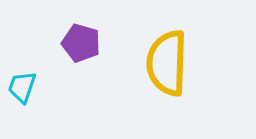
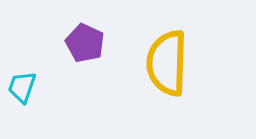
purple pentagon: moved 4 px right; rotated 9 degrees clockwise
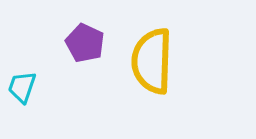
yellow semicircle: moved 15 px left, 2 px up
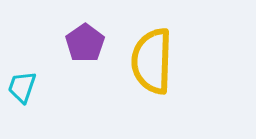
purple pentagon: rotated 12 degrees clockwise
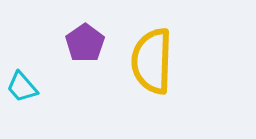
cyan trapezoid: rotated 60 degrees counterclockwise
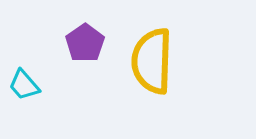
cyan trapezoid: moved 2 px right, 2 px up
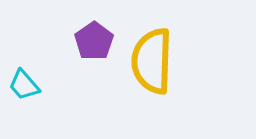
purple pentagon: moved 9 px right, 2 px up
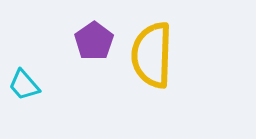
yellow semicircle: moved 6 px up
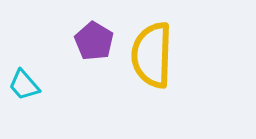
purple pentagon: rotated 6 degrees counterclockwise
